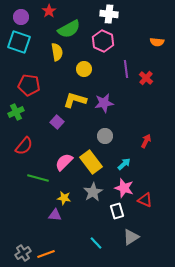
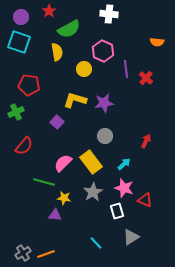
pink hexagon: moved 10 px down
pink semicircle: moved 1 px left, 1 px down
green line: moved 6 px right, 4 px down
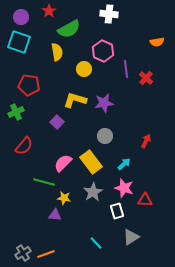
orange semicircle: rotated 16 degrees counterclockwise
red triangle: rotated 21 degrees counterclockwise
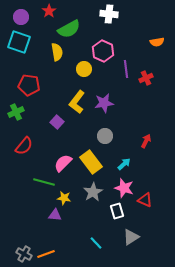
red cross: rotated 24 degrees clockwise
yellow L-shape: moved 2 px right, 2 px down; rotated 70 degrees counterclockwise
red triangle: rotated 21 degrees clockwise
gray cross: moved 1 px right, 1 px down; rotated 28 degrees counterclockwise
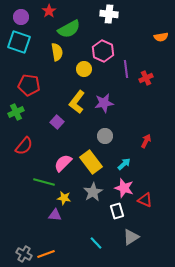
orange semicircle: moved 4 px right, 5 px up
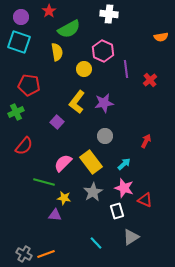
red cross: moved 4 px right, 2 px down; rotated 16 degrees counterclockwise
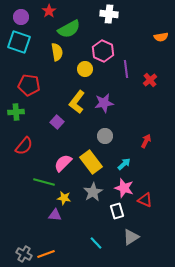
yellow circle: moved 1 px right
green cross: rotated 21 degrees clockwise
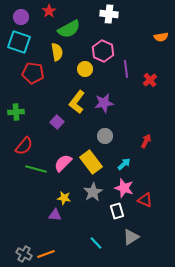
red pentagon: moved 4 px right, 12 px up
green line: moved 8 px left, 13 px up
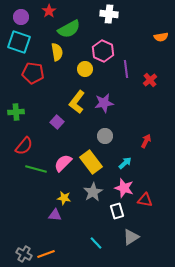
cyan arrow: moved 1 px right, 1 px up
red triangle: rotated 14 degrees counterclockwise
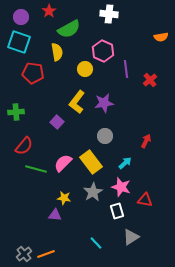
pink star: moved 3 px left, 1 px up
gray cross: rotated 21 degrees clockwise
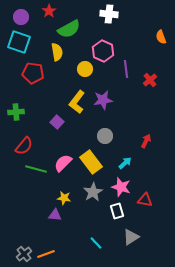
orange semicircle: rotated 80 degrees clockwise
purple star: moved 1 px left, 3 px up
